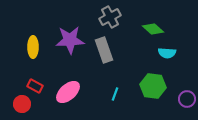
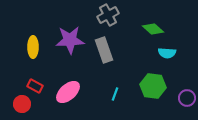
gray cross: moved 2 px left, 2 px up
purple circle: moved 1 px up
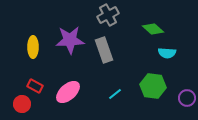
cyan line: rotated 32 degrees clockwise
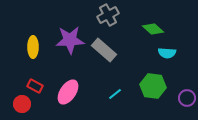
gray rectangle: rotated 30 degrees counterclockwise
pink ellipse: rotated 15 degrees counterclockwise
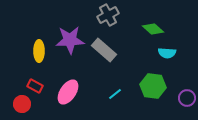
yellow ellipse: moved 6 px right, 4 px down
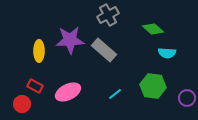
pink ellipse: rotated 30 degrees clockwise
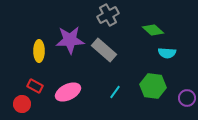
green diamond: moved 1 px down
cyan line: moved 2 px up; rotated 16 degrees counterclockwise
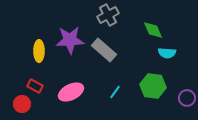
green diamond: rotated 25 degrees clockwise
pink ellipse: moved 3 px right
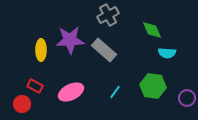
green diamond: moved 1 px left
yellow ellipse: moved 2 px right, 1 px up
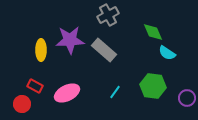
green diamond: moved 1 px right, 2 px down
cyan semicircle: rotated 30 degrees clockwise
pink ellipse: moved 4 px left, 1 px down
